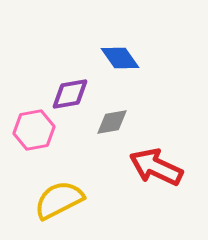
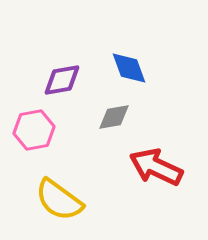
blue diamond: moved 9 px right, 10 px down; rotated 15 degrees clockwise
purple diamond: moved 8 px left, 14 px up
gray diamond: moved 2 px right, 5 px up
yellow semicircle: rotated 117 degrees counterclockwise
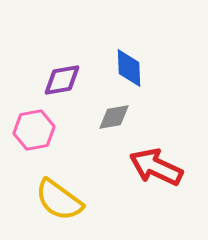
blue diamond: rotated 18 degrees clockwise
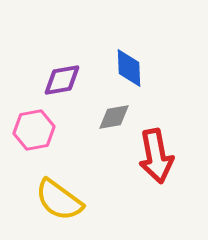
red arrow: moved 11 px up; rotated 126 degrees counterclockwise
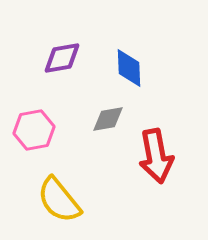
purple diamond: moved 22 px up
gray diamond: moved 6 px left, 2 px down
yellow semicircle: rotated 15 degrees clockwise
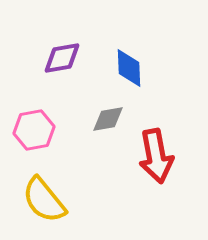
yellow semicircle: moved 15 px left
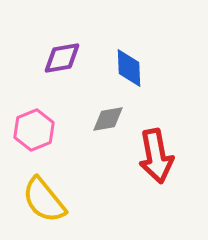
pink hexagon: rotated 12 degrees counterclockwise
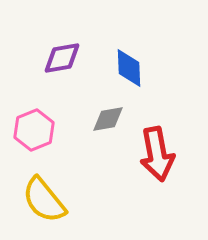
red arrow: moved 1 px right, 2 px up
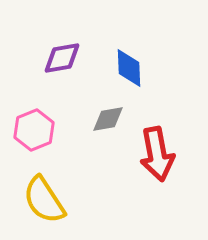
yellow semicircle: rotated 6 degrees clockwise
